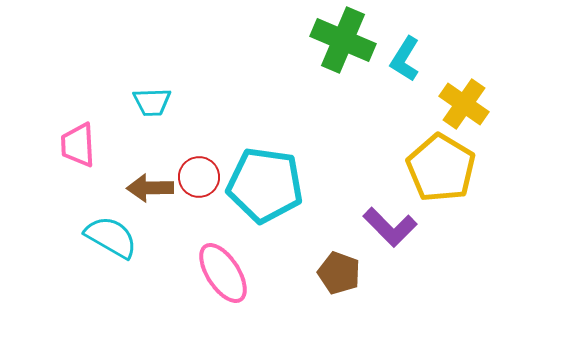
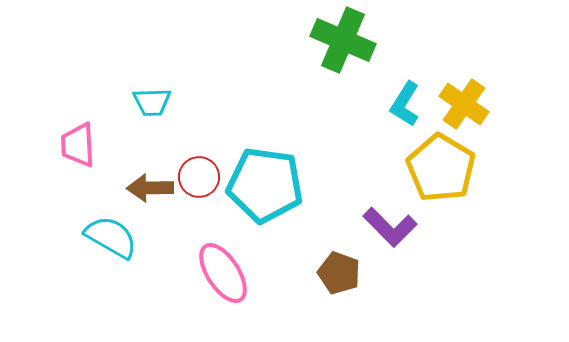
cyan L-shape: moved 45 px down
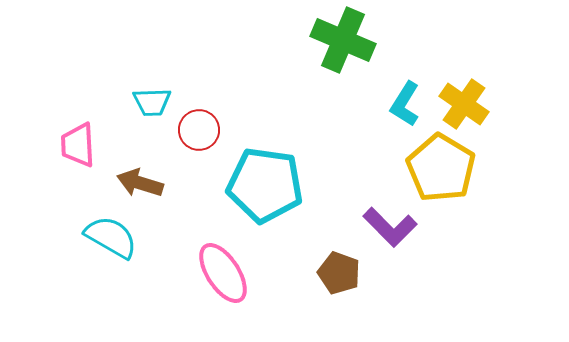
red circle: moved 47 px up
brown arrow: moved 10 px left, 5 px up; rotated 18 degrees clockwise
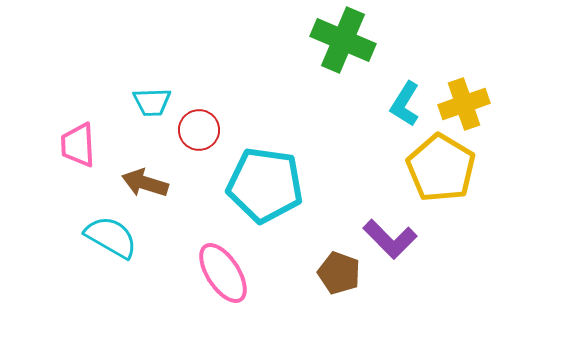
yellow cross: rotated 36 degrees clockwise
brown arrow: moved 5 px right
purple L-shape: moved 12 px down
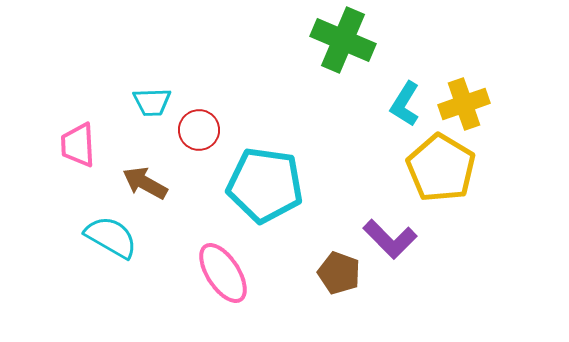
brown arrow: rotated 12 degrees clockwise
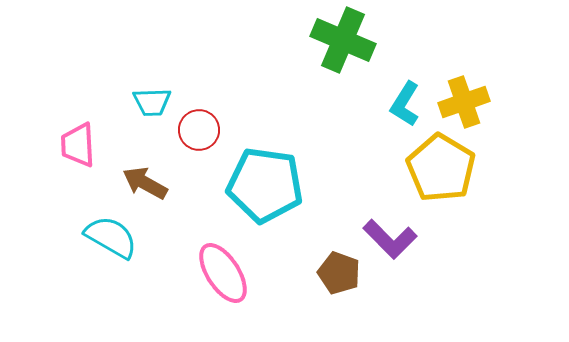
yellow cross: moved 2 px up
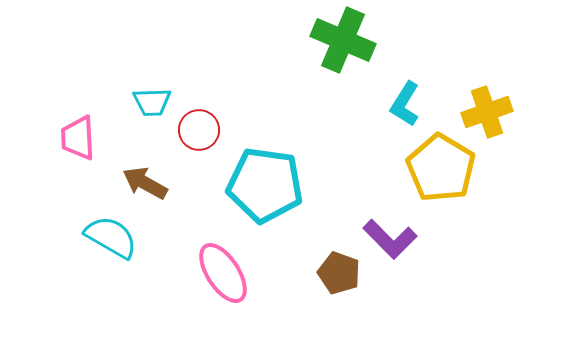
yellow cross: moved 23 px right, 10 px down
pink trapezoid: moved 7 px up
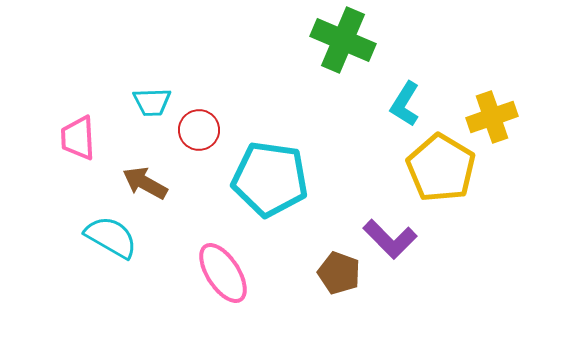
yellow cross: moved 5 px right, 5 px down
cyan pentagon: moved 5 px right, 6 px up
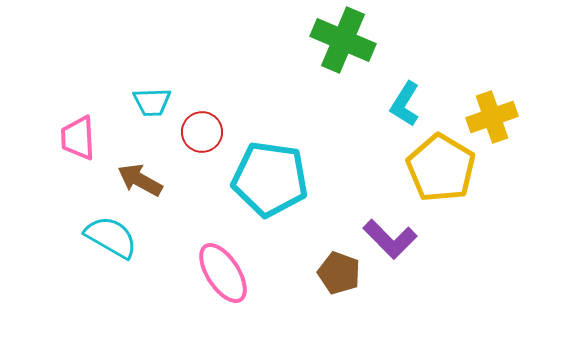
red circle: moved 3 px right, 2 px down
brown arrow: moved 5 px left, 3 px up
